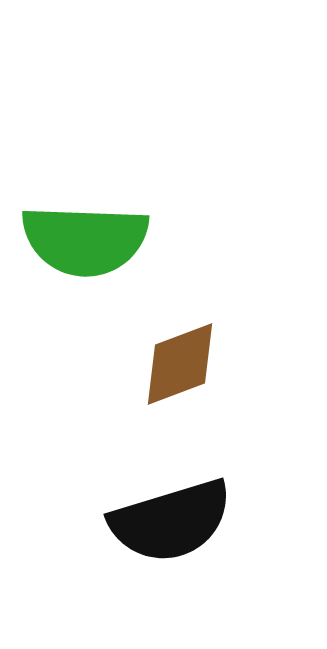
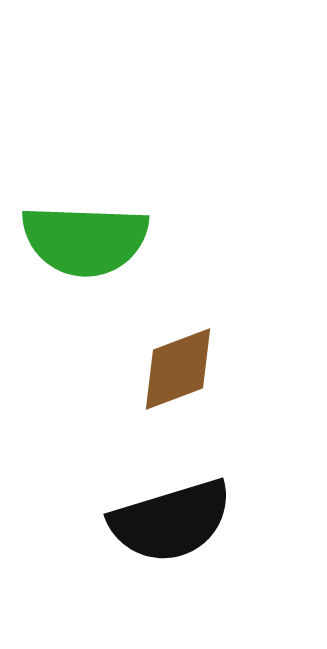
brown diamond: moved 2 px left, 5 px down
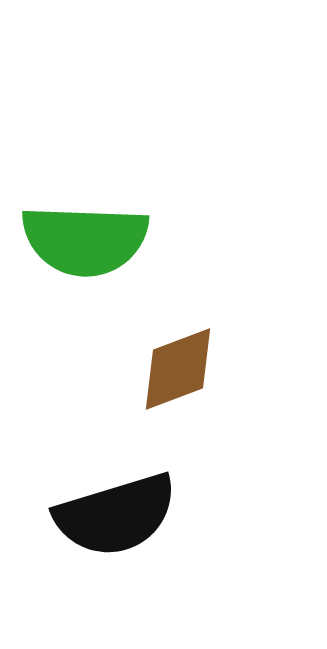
black semicircle: moved 55 px left, 6 px up
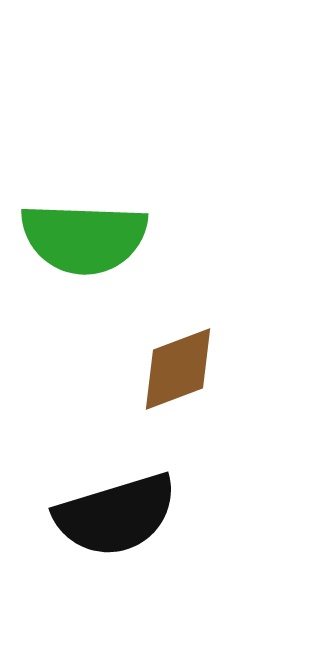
green semicircle: moved 1 px left, 2 px up
